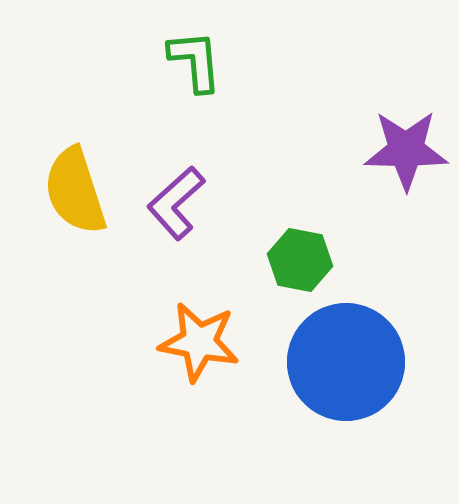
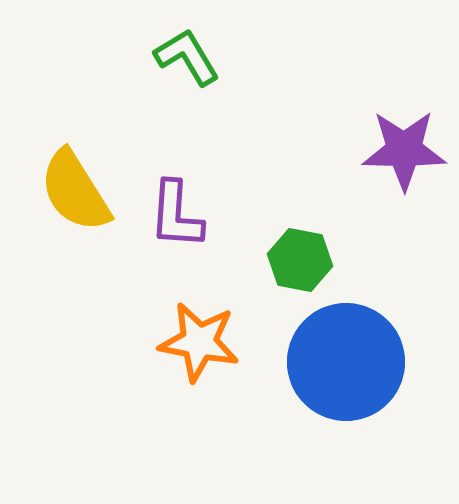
green L-shape: moved 8 px left, 4 px up; rotated 26 degrees counterclockwise
purple star: moved 2 px left
yellow semicircle: rotated 14 degrees counterclockwise
purple L-shape: moved 12 px down; rotated 44 degrees counterclockwise
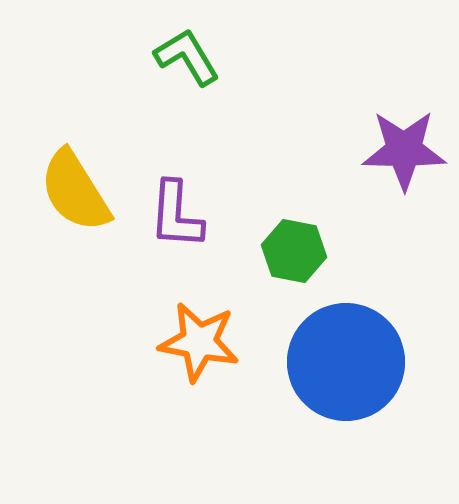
green hexagon: moved 6 px left, 9 px up
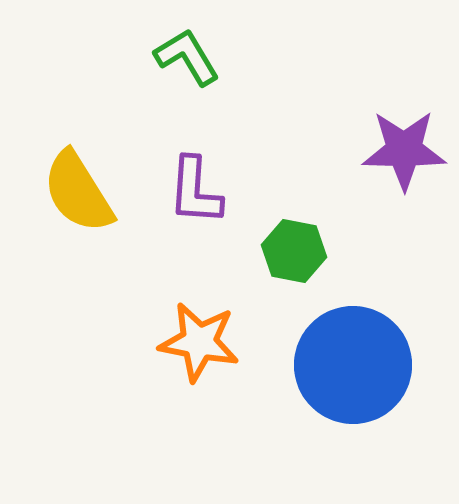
yellow semicircle: moved 3 px right, 1 px down
purple L-shape: moved 19 px right, 24 px up
blue circle: moved 7 px right, 3 px down
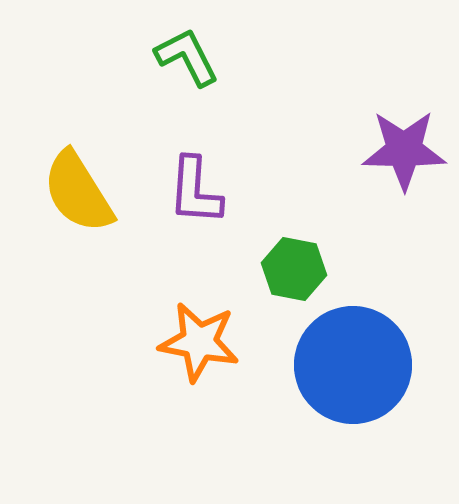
green L-shape: rotated 4 degrees clockwise
green hexagon: moved 18 px down
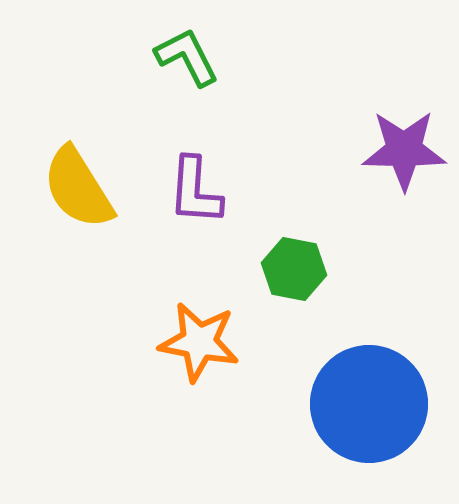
yellow semicircle: moved 4 px up
blue circle: moved 16 px right, 39 px down
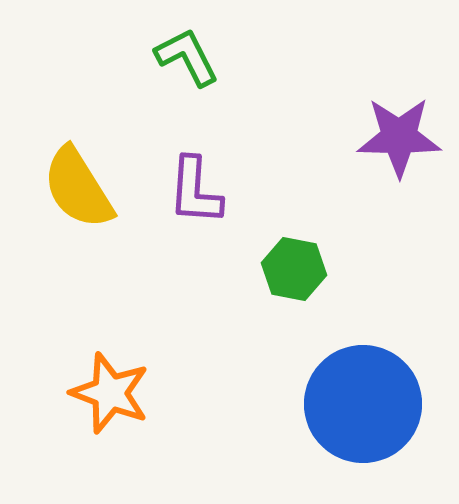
purple star: moved 5 px left, 13 px up
orange star: moved 89 px left, 51 px down; rotated 10 degrees clockwise
blue circle: moved 6 px left
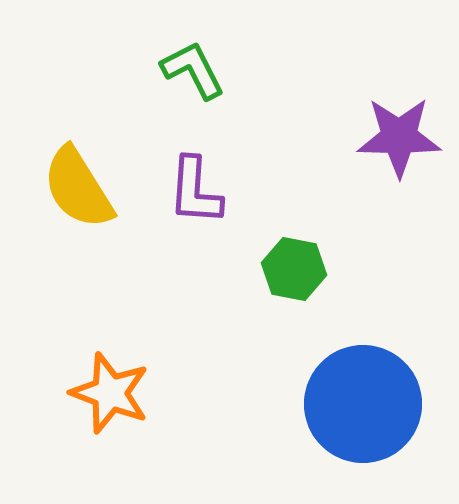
green L-shape: moved 6 px right, 13 px down
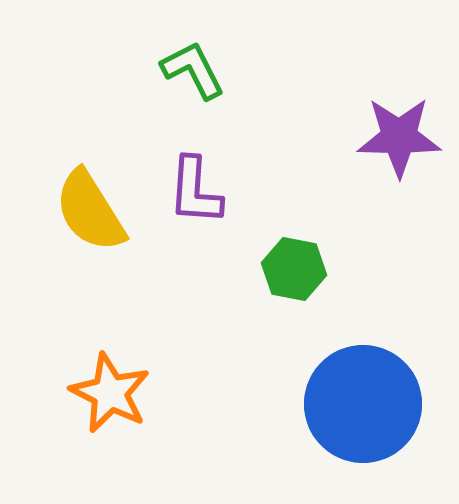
yellow semicircle: moved 12 px right, 23 px down
orange star: rotated 6 degrees clockwise
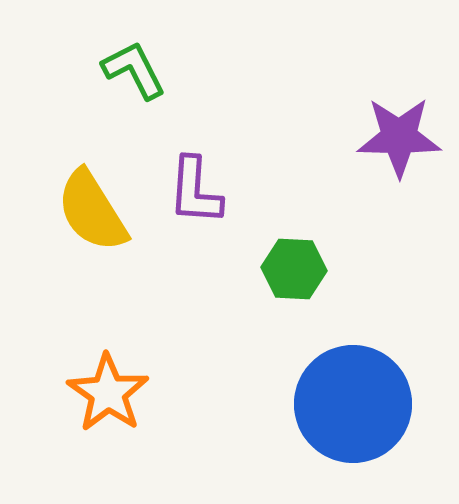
green L-shape: moved 59 px left
yellow semicircle: moved 2 px right
green hexagon: rotated 8 degrees counterclockwise
orange star: moved 2 px left; rotated 8 degrees clockwise
blue circle: moved 10 px left
